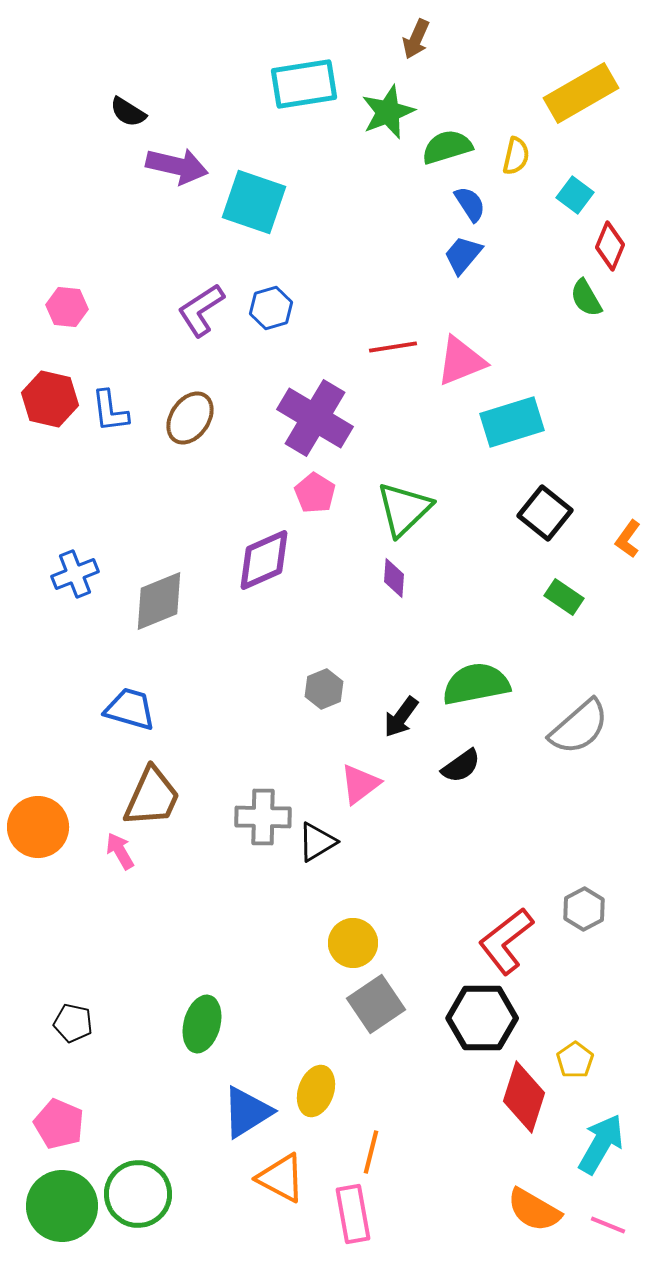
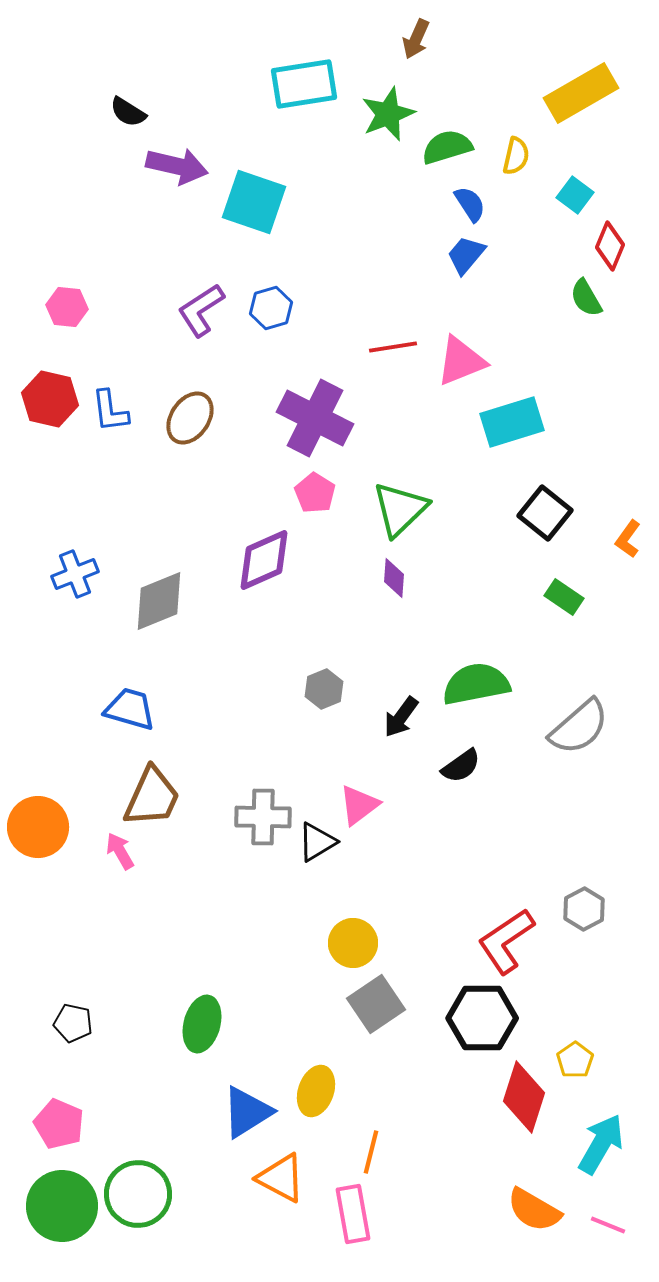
green star at (388, 112): moved 2 px down
blue trapezoid at (463, 255): moved 3 px right
purple cross at (315, 418): rotated 4 degrees counterclockwise
green triangle at (404, 509): moved 4 px left
pink triangle at (360, 784): moved 1 px left, 21 px down
red L-shape at (506, 941): rotated 4 degrees clockwise
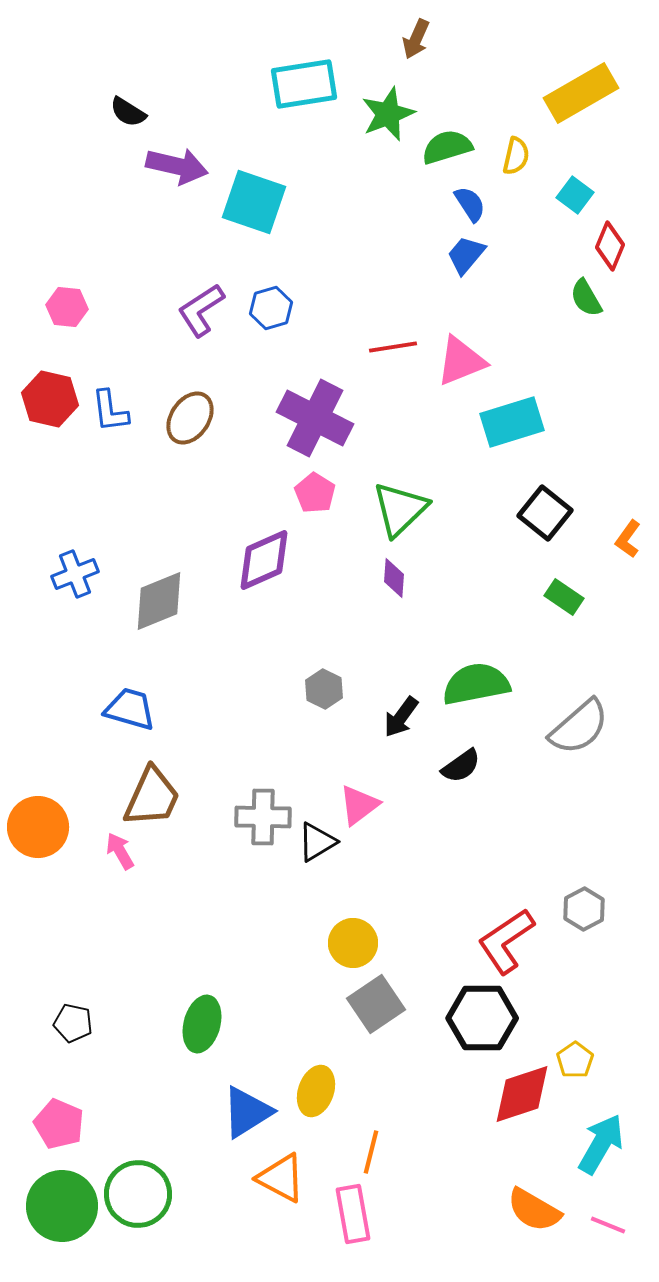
gray hexagon at (324, 689): rotated 12 degrees counterclockwise
red diamond at (524, 1097): moved 2 px left, 3 px up; rotated 54 degrees clockwise
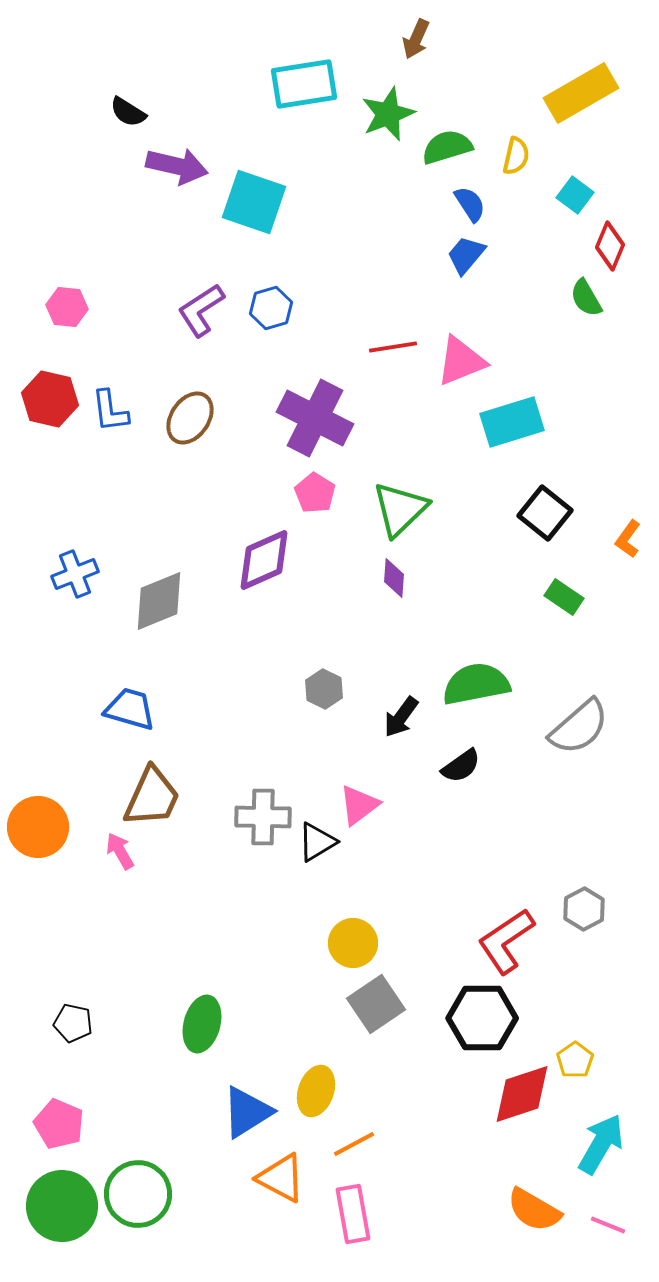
orange line at (371, 1152): moved 17 px left, 8 px up; rotated 48 degrees clockwise
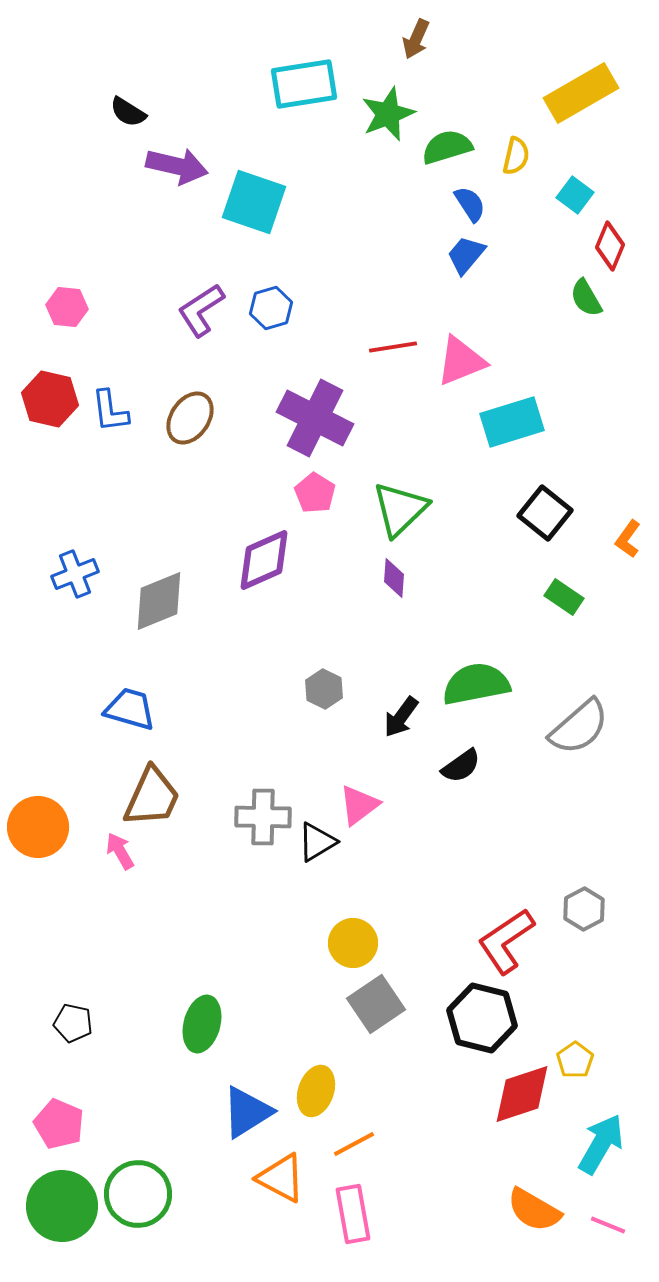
black hexagon at (482, 1018): rotated 14 degrees clockwise
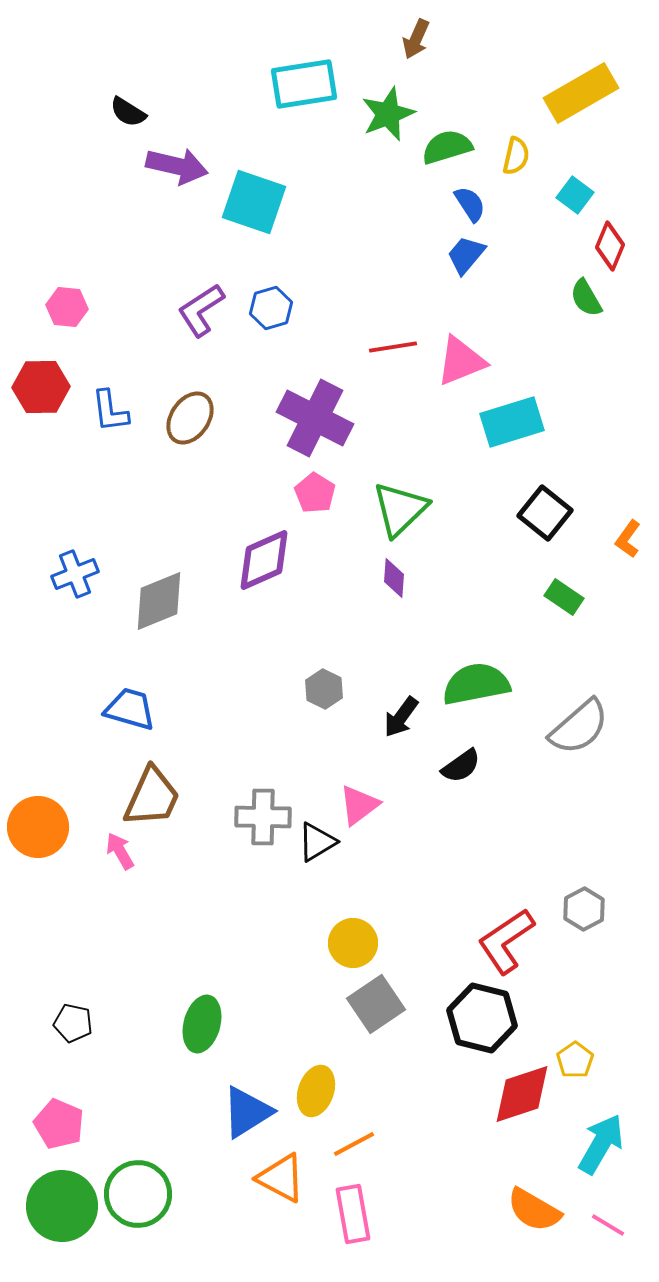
red hexagon at (50, 399): moved 9 px left, 12 px up; rotated 14 degrees counterclockwise
pink line at (608, 1225): rotated 9 degrees clockwise
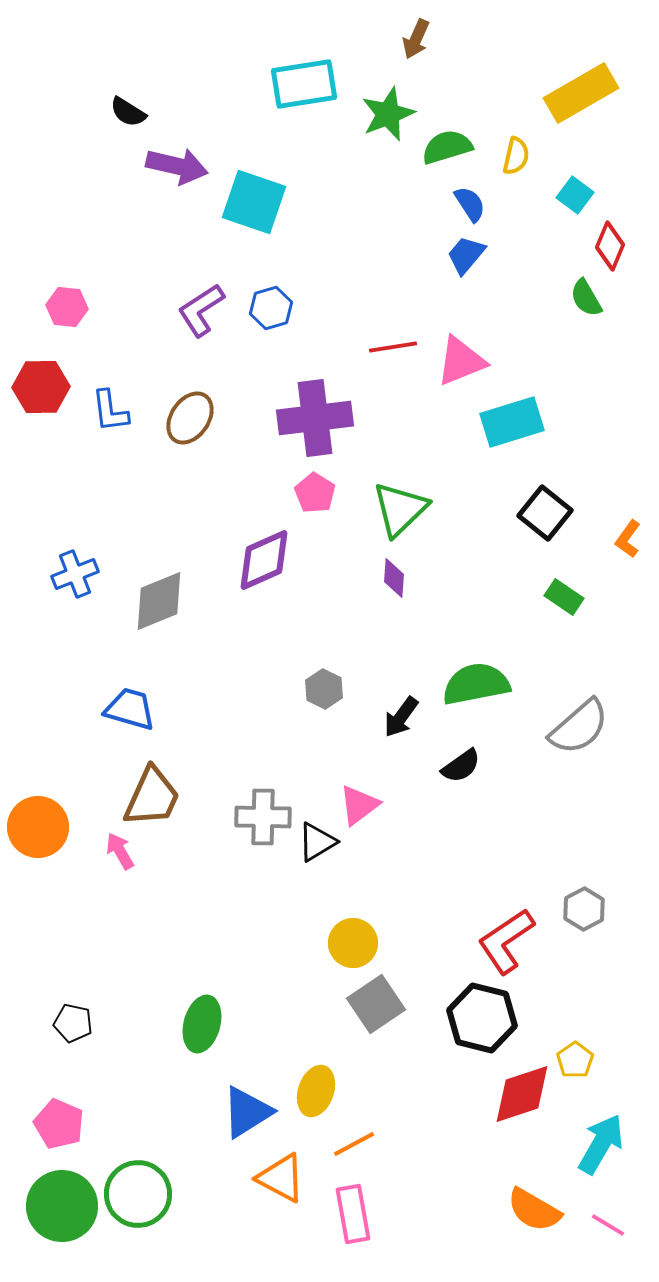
purple cross at (315, 418): rotated 34 degrees counterclockwise
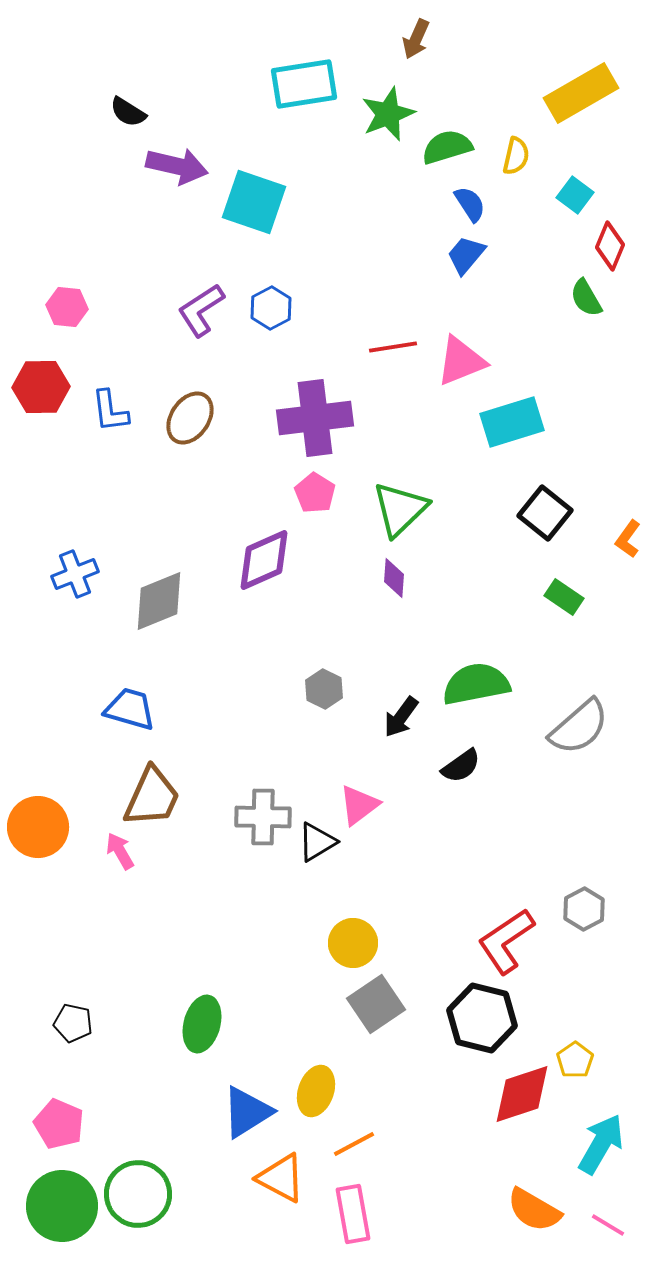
blue hexagon at (271, 308): rotated 12 degrees counterclockwise
